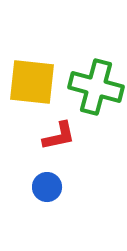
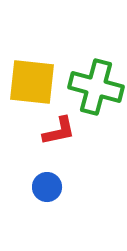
red L-shape: moved 5 px up
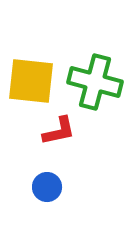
yellow square: moved 1 px left, 1 px up
green cross: moved 1 px left, 5 px up
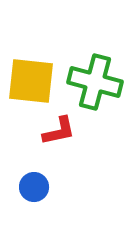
blue circle: moved 13 px left
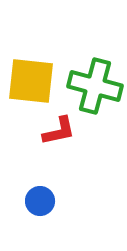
green cross: moved 4 px down
blue circle: moved 6 px right, 14 px down
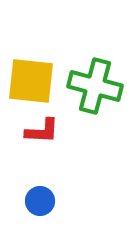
red L-shape: moved 17 px left; rotated 15 degrees clockwise
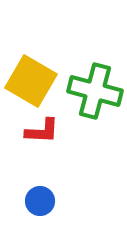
yellow square: rotated 24 degrees clockwise
green cross: moved 5 px down
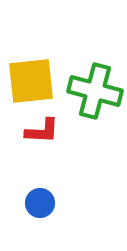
yellow square: rotated 36 degrees counterclockwise
blue circle: moved 2 px down
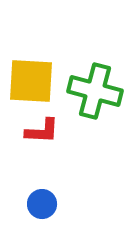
yellow square: rotated 9 degrees clockwise
blue circle: moved 2 px right, 1 px down
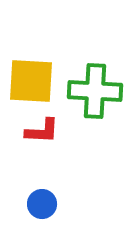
green cross: rotated 12 degrees counterclockwise
